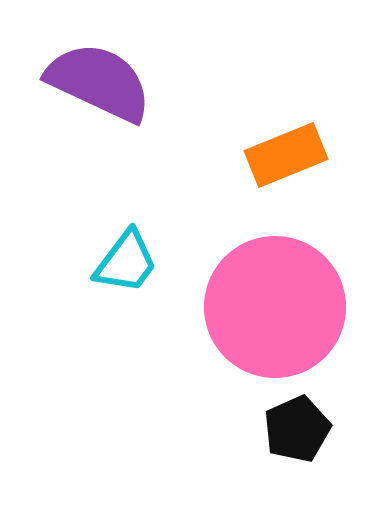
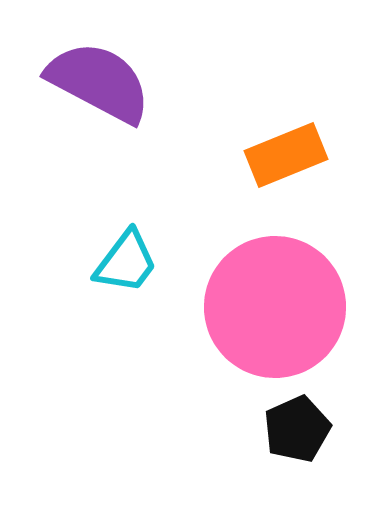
purple semicircle: rotated 3 degrees clockwise
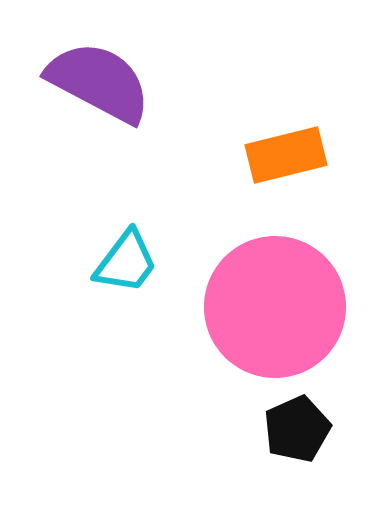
orange rectangle: rotated 8 degrees clockwise
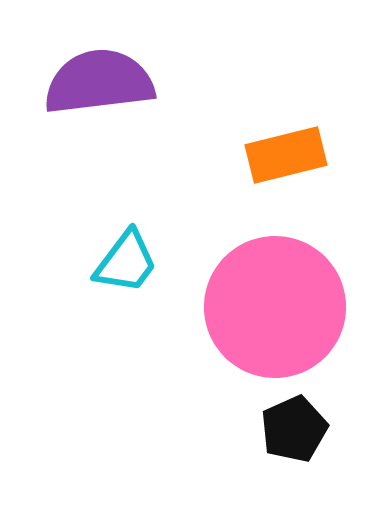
purple semicircle: rotated 35 degrees counterclockwise
black pentagon: moved 3 px left
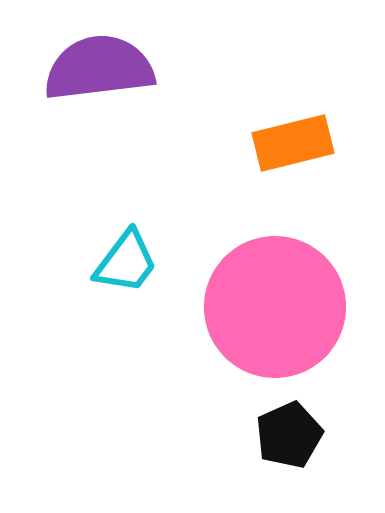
purple semicircle: moved 14 px up
orange rectangle: moved 7 px right, 12 px up
black pentagon: moved 5 px left, 6 px down
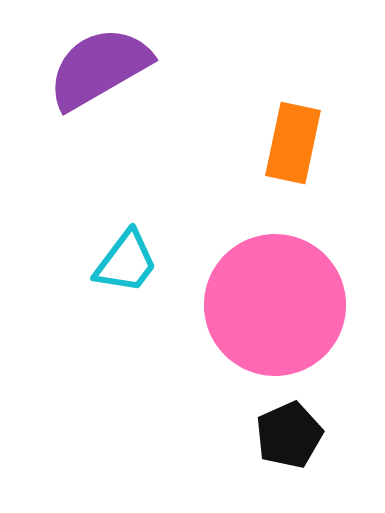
purple semicircle: rotated 23 degrees counterclockwise
orange rectangle: rotated 64 degrees counterclockwise
pink circle: moved 2 px up
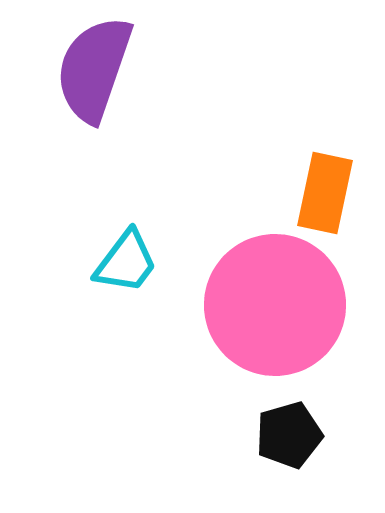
purple semicircle: moved 5 px left, 1 px down; rotated 41 degrees counterclockwise
orange rectangle: moved 32 px right, 50 px down
black pentagon: rotated 8 degrees clockwise
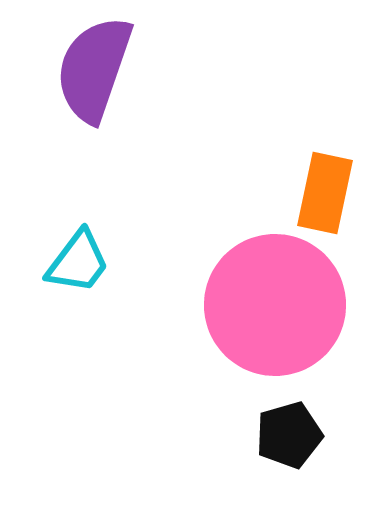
cyan trapezoid: moved 48 px left
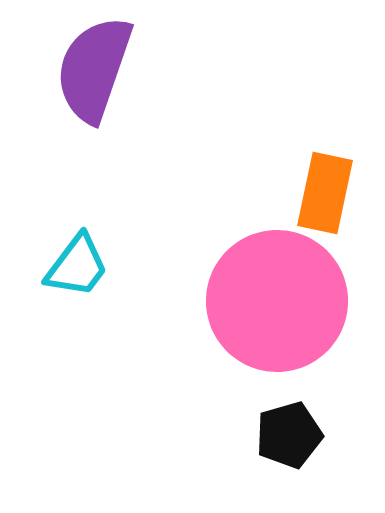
cyan trapezoid: moved 1 px left, 4 px down
pink circle: moved 2 px right, 4 px up
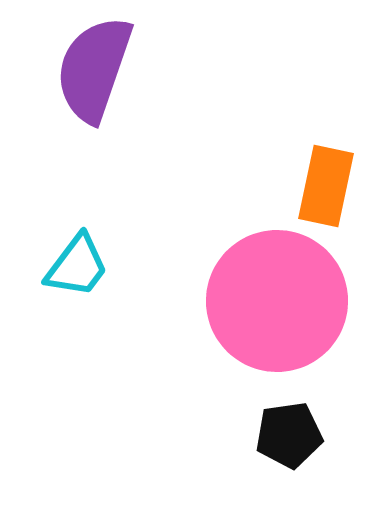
orange rectangle: moved 1 px right, 7 px up
black pentagon: rotated 8 degrees clockwise
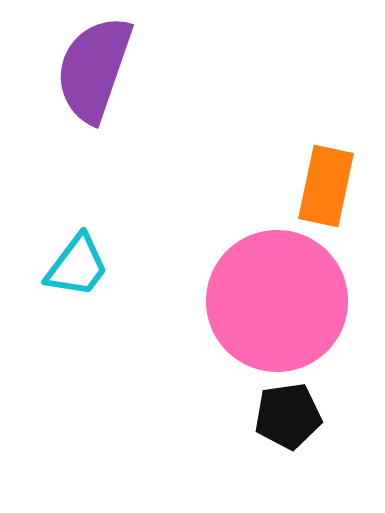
black pentagon: moved 1 px left, 19 px up
